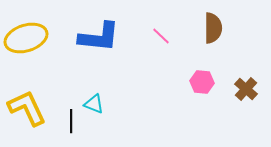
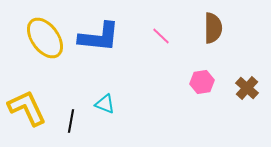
yellow ellipse: moved 19 px right; rotated 72 degrees clockwise
pink hexagon: rotated 15 degrees counterclockwise
brown cross: moved 1 px right, 1 px up
cyan triangle: moved 11 px right
black line: rotated 10 degrees clockwise
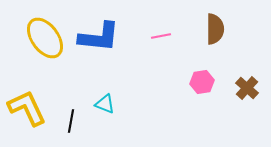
brown semicircle: moved 2 px right, 1 px down
pink line: rotated 54 degrees counterclockwise
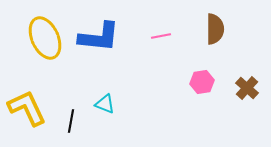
yellow ellipse: rotated 12 degrees clockwise
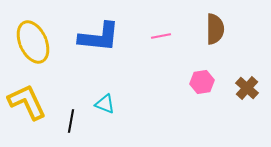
yellow ellipse: moved 12 px left, 4 px down
yellow L-shape: moved 6 px up
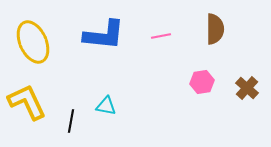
blue L-shape: moved 5 px right, 2 px up
cyan triangle: moved 1 px right, 2 px down; rotated 10 degrees counterclockwise
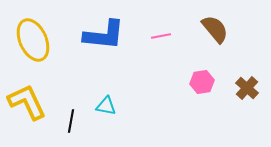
brown semicircle: rotated 40 degrees counterclockwise
yellow ellipse: moved 2 px up
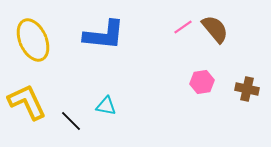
pink line: moved 22 px right, 9 px up; rotated 24 degrees counterclockwise
brown cross: moved 1 px down; rotated 30 degrees counterclockwise
black line: rotated 55 degrees counterclockwise
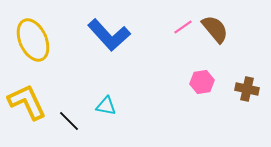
blue L-shape: moved 5 px right; rotated 42 degrees clockwise
black line: moved 2 px left
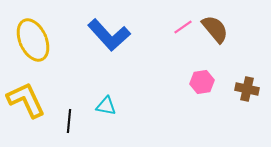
yellow L-shape: moved 1 px left, 2 px up
black line: rotated 50 degrees clockwise
